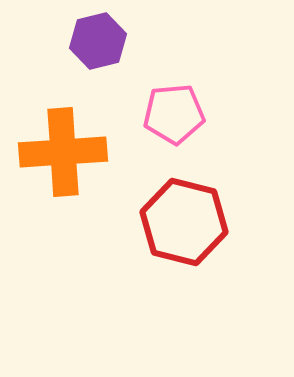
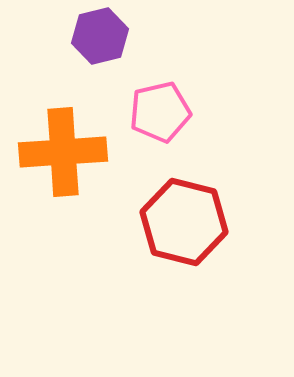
purple hexagon: moved 2 px right, 5 px up
pink pentagon: moved 14 px left, 2 px up; rotated 8 degrees counterclockwise
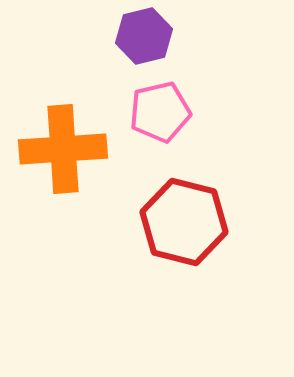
purple hexagon: moved 44 px right
orange cross: moved 3 px up
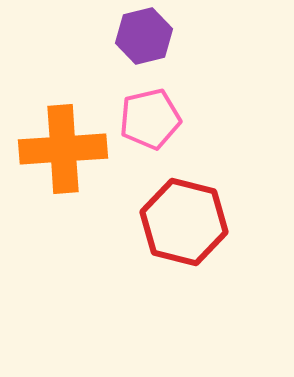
pink pentagon: moved 10 px left, 7 px down
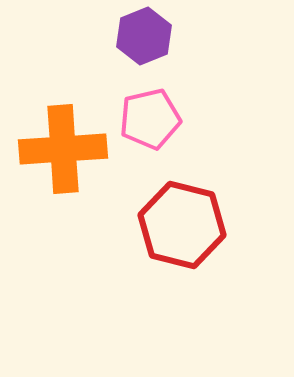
purple hexagon: rotated 8 degrees counterclockwise
red hexagon: moved 2 px left, 3 px down
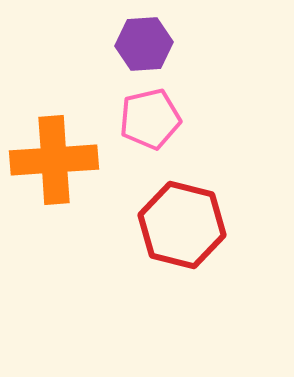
purple hexagon: moved 8 px down; rotated 18 degrees clockwise
orange cross: moved 9 px left, 11 px down
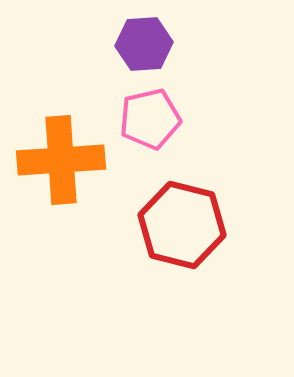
orange cross: moved 7 px right
